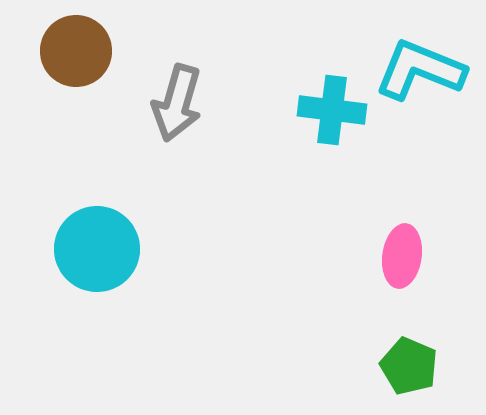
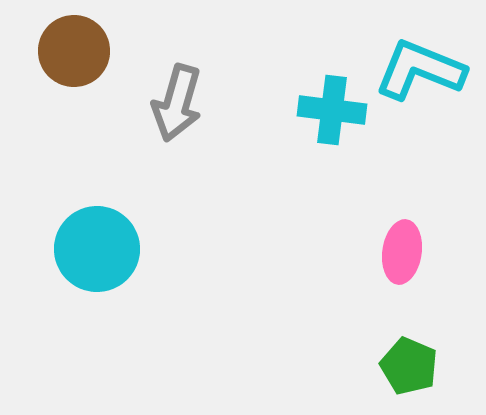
brown circle: moved 2 px left
pink ellipse: moved 4 px up
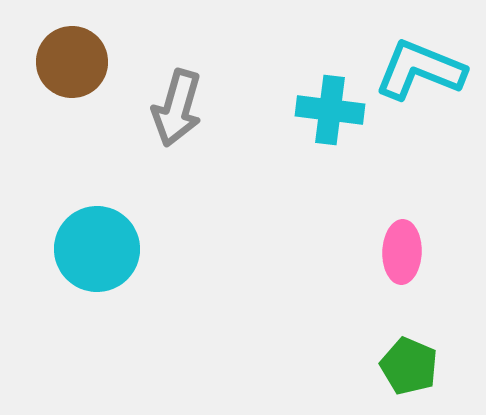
brown circle: moved 2 px left, 11 px down
gray arrow: moved 5 px down
cyan cross: moved 2 px left
pink ellipse: rotated 6 degrees counterclockwise
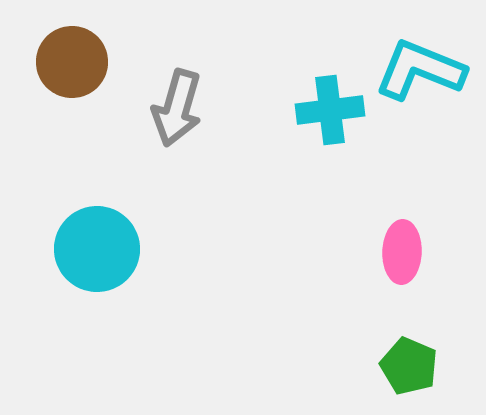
cyan cross: rotated 14 degrees counterclockwise
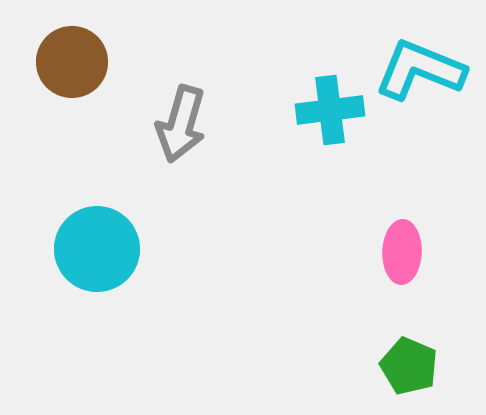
gray arrow: moved 4 px right, 16 px down
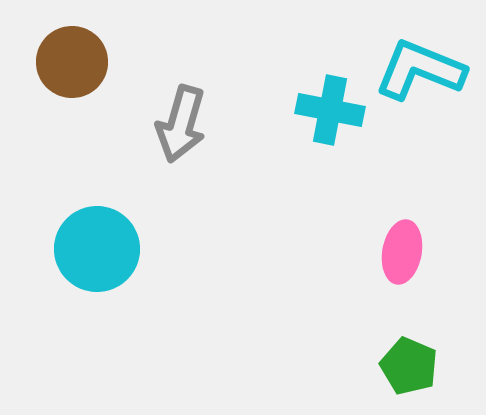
cyan cross: rotated 18 degrees clockwise
pink ellipse: rotated 8 degrees clockwise
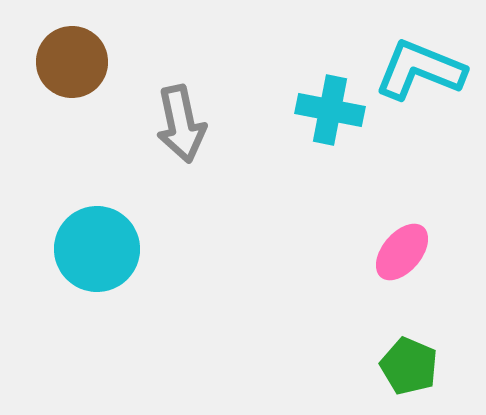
gray arrow: rotated 28 degrees counterclockwise
pink ellipse: rotated 30 degrees clockwise
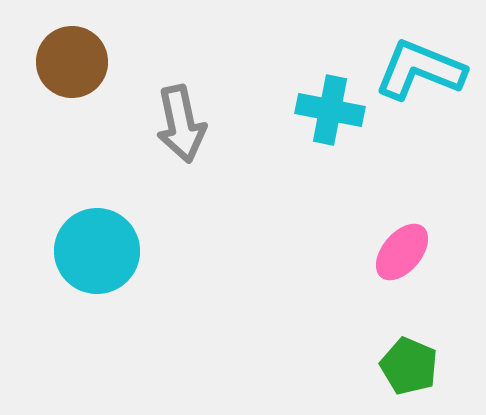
cyan circle: moved 2 px down
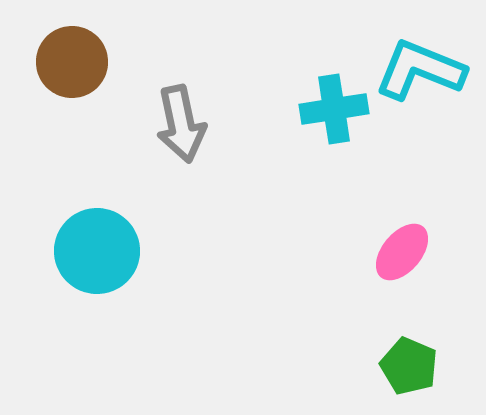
cyan cross: moved 4 px right, 1 px up; rotated 20 degrees counterclockwise
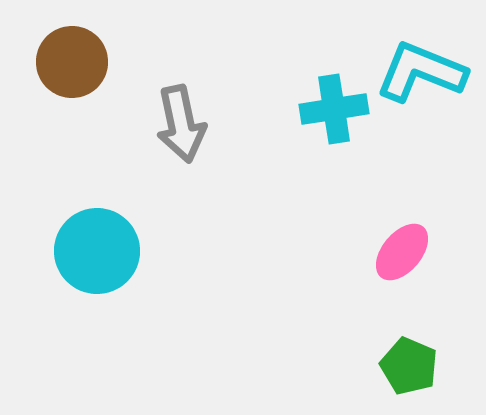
cyan L-shape: moved 1 px right, 2 px down
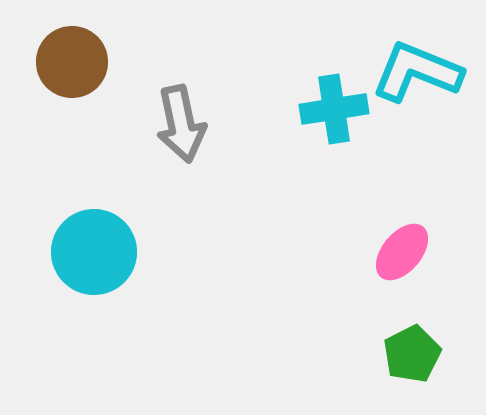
cyan L-shape: moved 4 px left
cyan circle: moved 3 px left, 1 px down
green pentagon: moved 3 px right, 12 px up; rotated 22 degrees clockwise
